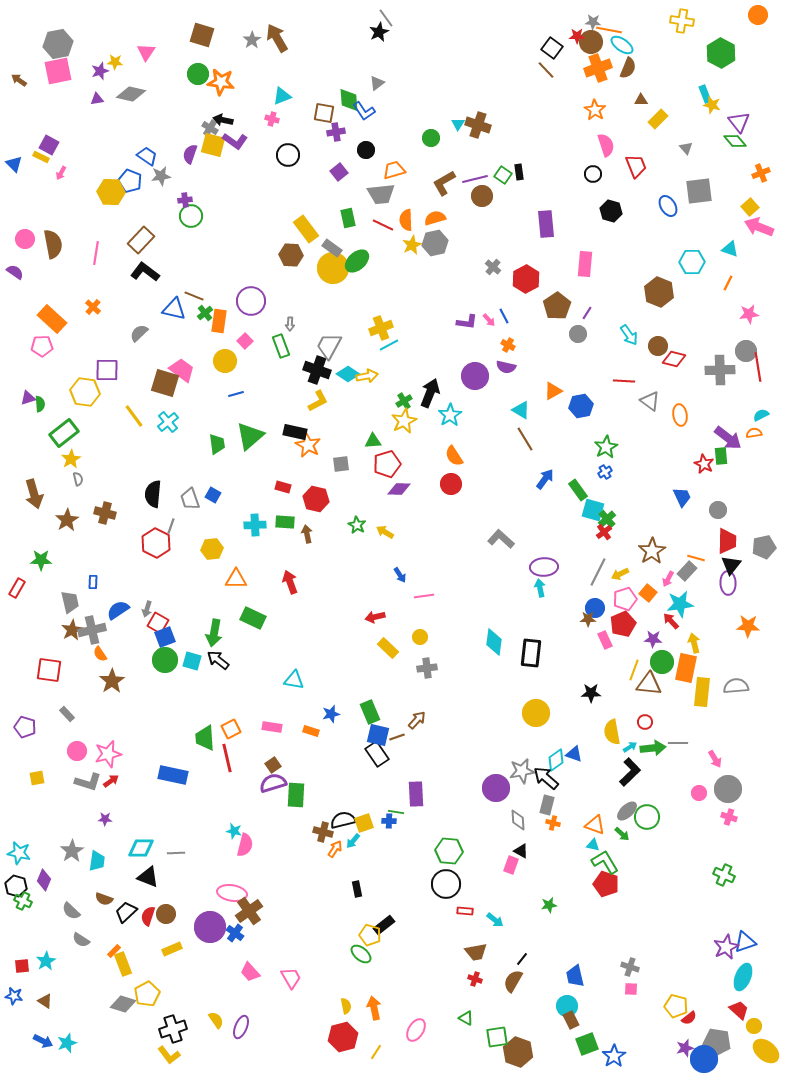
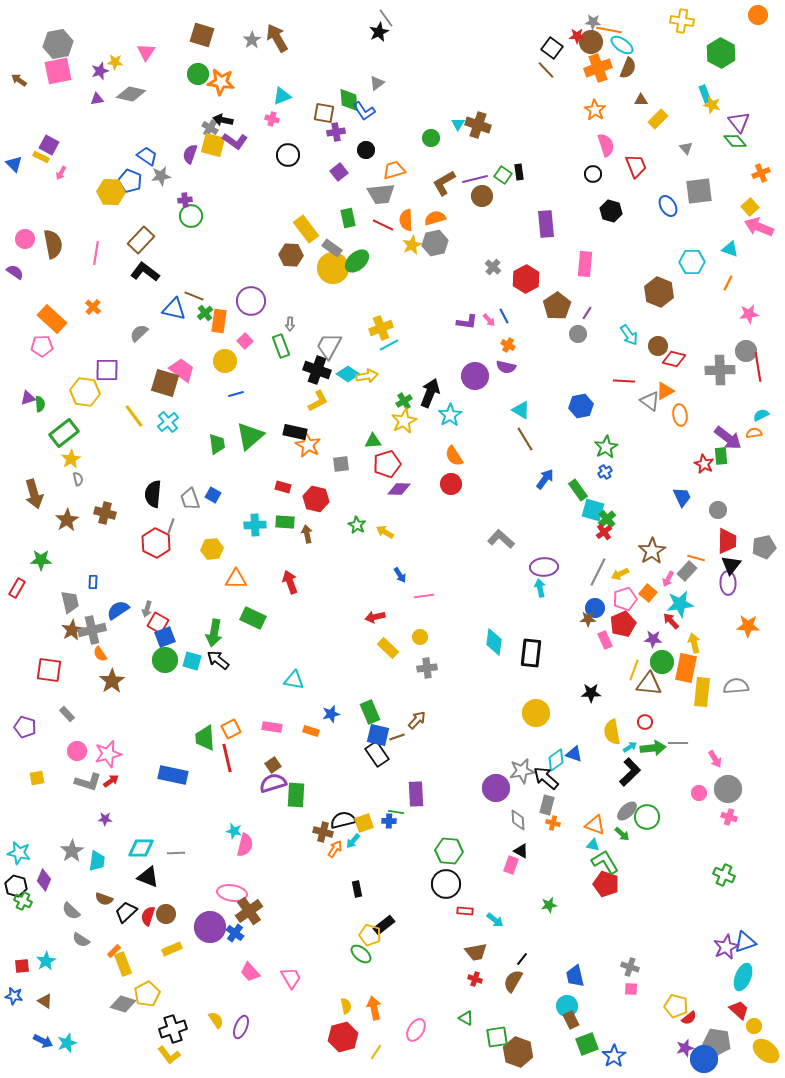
orange triangle at (553, 391): moved 112 px right
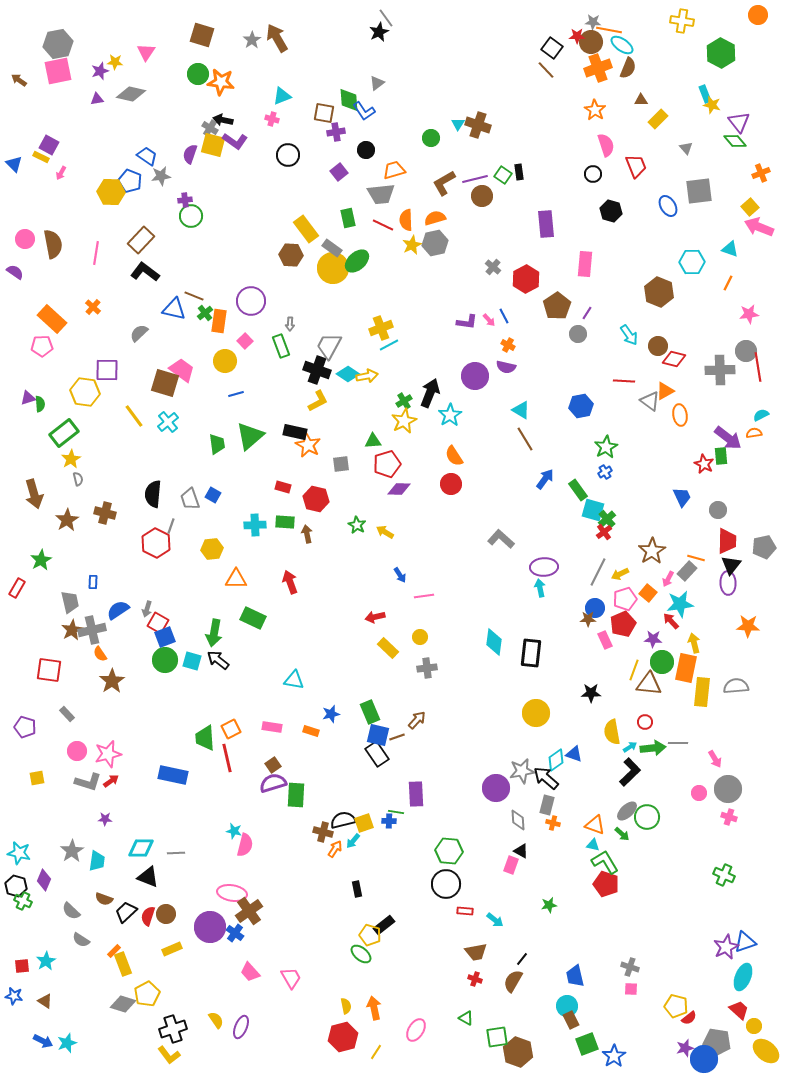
green star at (41, 560): rotated 30 degrees counterclockwise
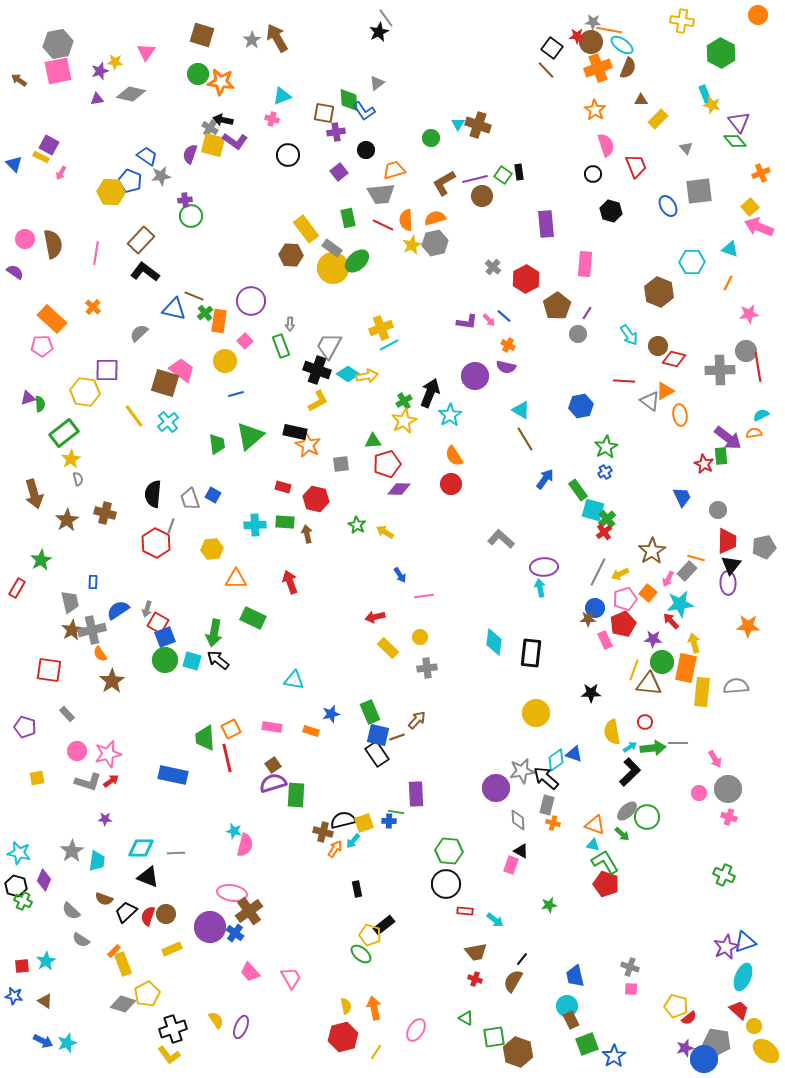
blue line at (504, 316): rotated 21 degrees counterclockwise
green square at (497, 1037): moved 3 px left
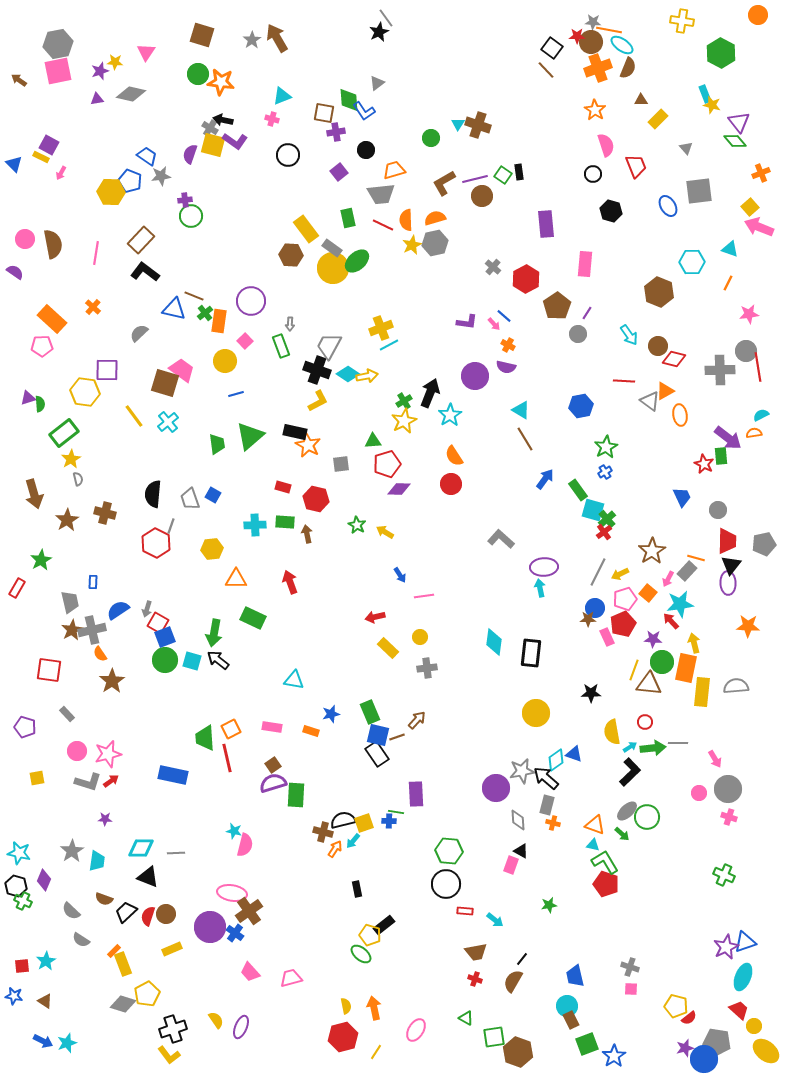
pink arrow at (489, 320): moved 5 px right, 4 px down
gray pentagon at (764, 547): moved 3 px up
pink rectangle at (605, 640): moved 2 px right, 3 px up
pink trapezoid at (291, 978): rotated 75 degrees counterclockwise
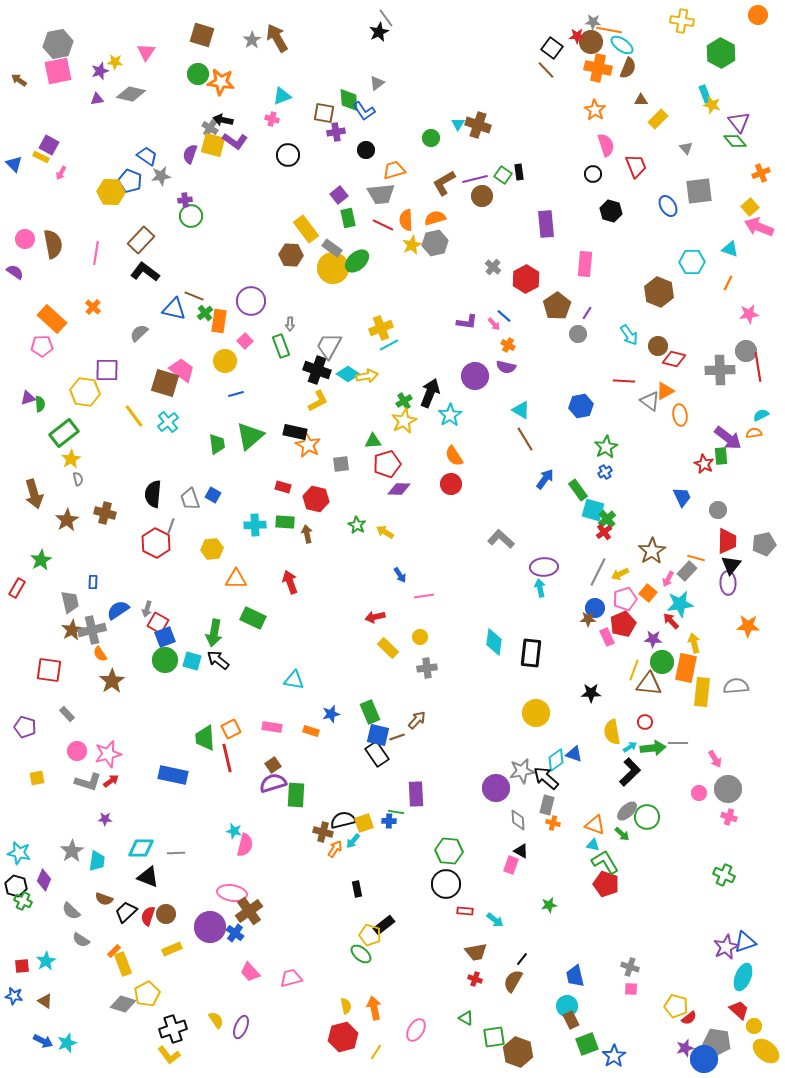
orange cross at (598, 68): rotated 32 degrees clockwise
purple square at (339, 172): moved 23 px down
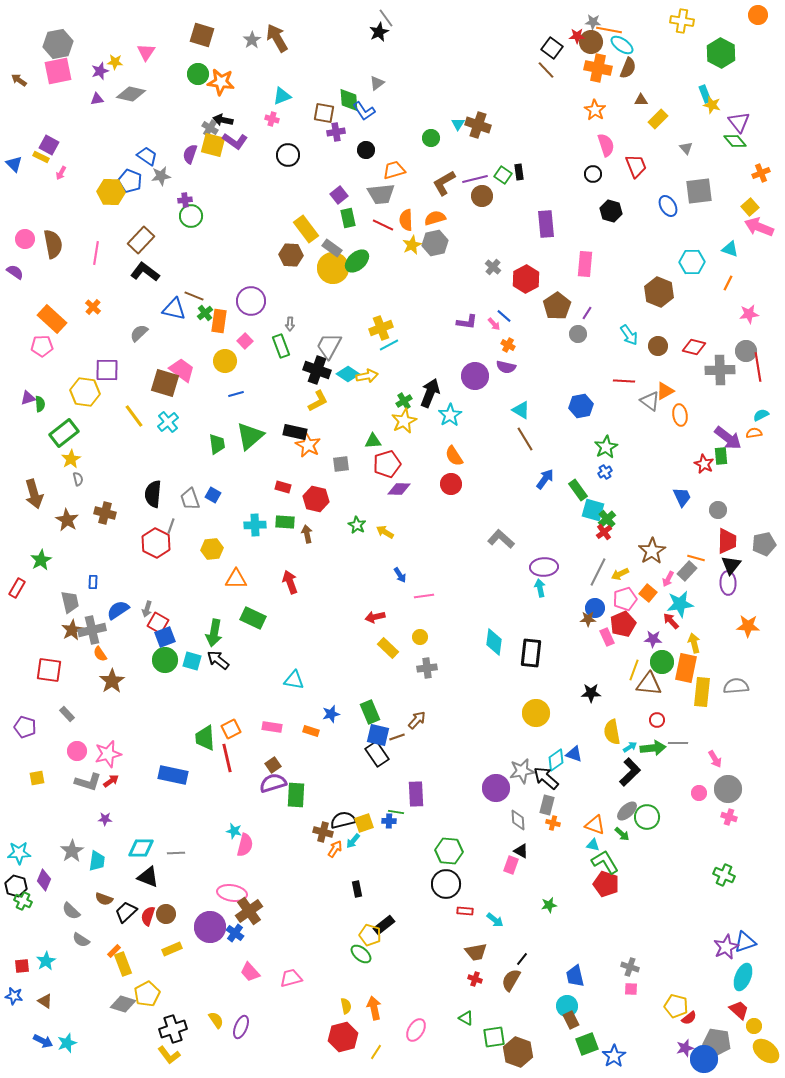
red diamond at (674, 359): moved 20 px right, 12 px up
brown star at (67, 520): rotated 10 degrees counterclockwise
red circle at (645, 722): moved 12 px right, 2 px up
cyan star at (19, 853): rotated 15 degrees counterclockwise
brown semicircle at (513, 981): moved 2 px left, 1 px up
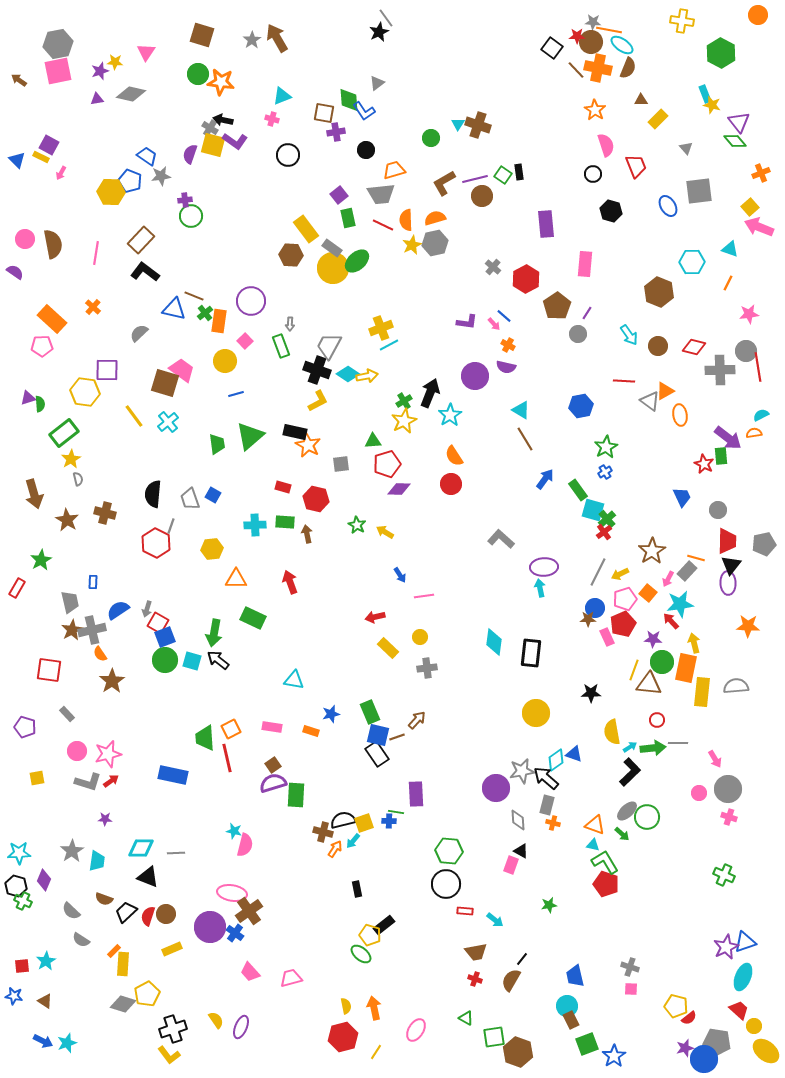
brown line at (546, 70): moved 30 px right
blue triangle at (14, 164): moved 3 px right, 4 px up
yellow rectangle at (123, 964): rotated 25 degrees clockwise
